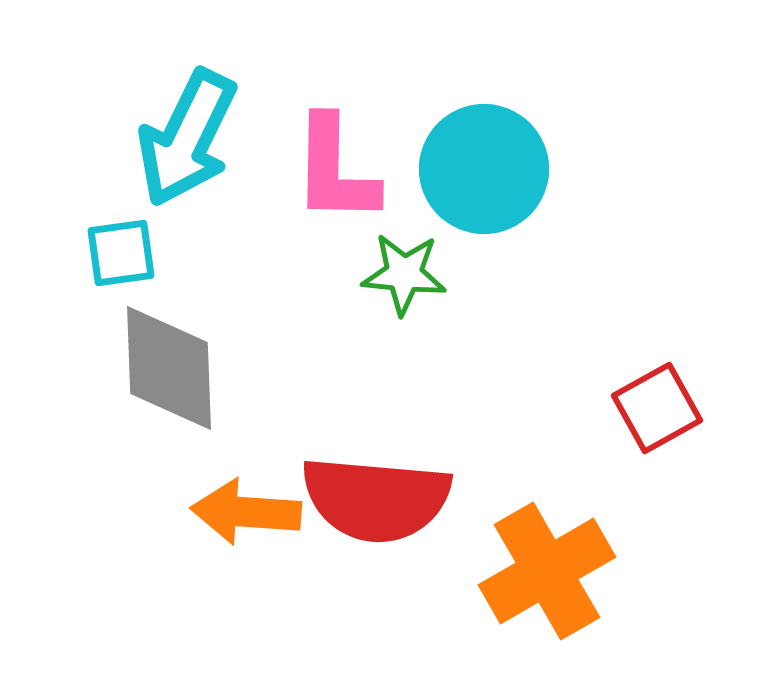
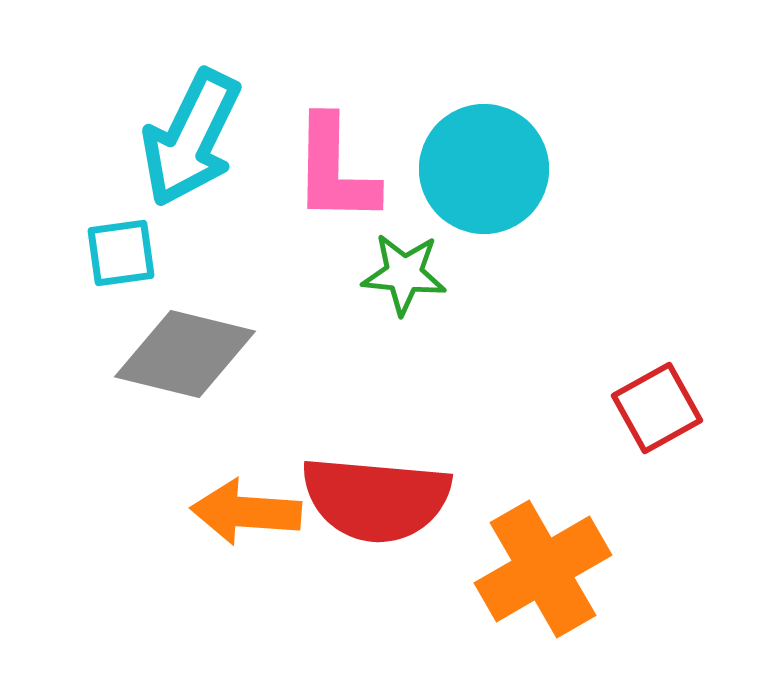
cyan arrow: moved 4 px right
gray diamond: moved 16 px right, 14 px up; rotated 74 degrees counterclockwise
orange cross: moved 4 px left, 2 px up
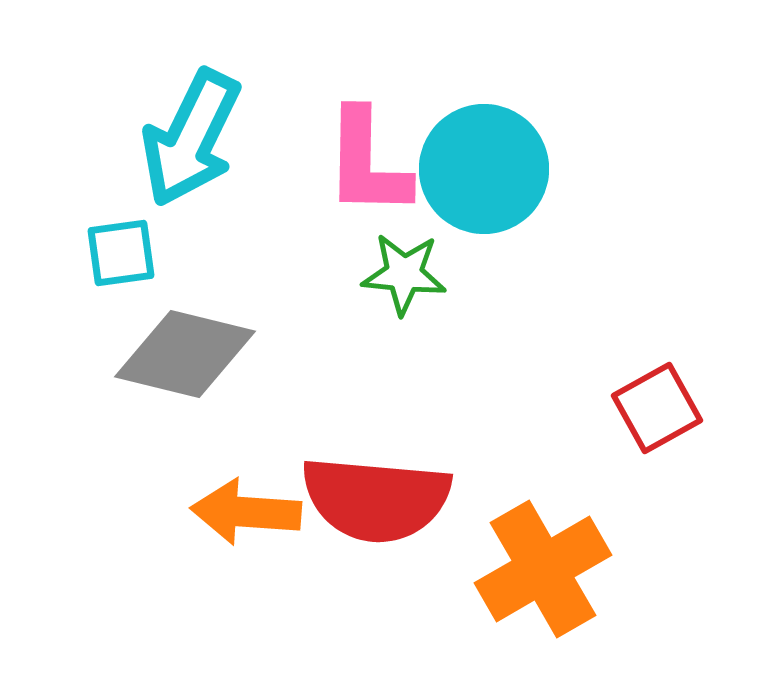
pink L-shape: moved 32 px right, 7 px up
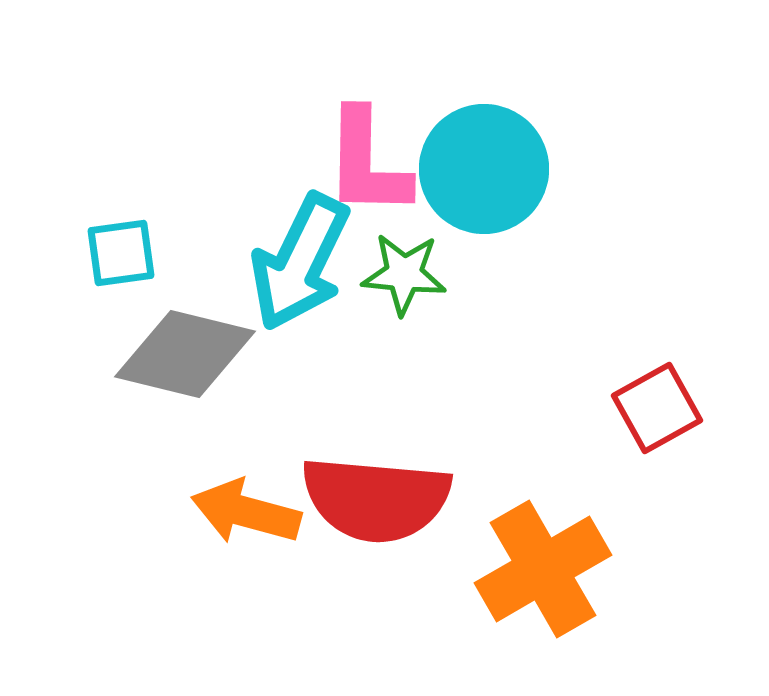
cyan arrow: moved 109 px right, 124 px down
orange arrow: rotated 11 degrees clockwise
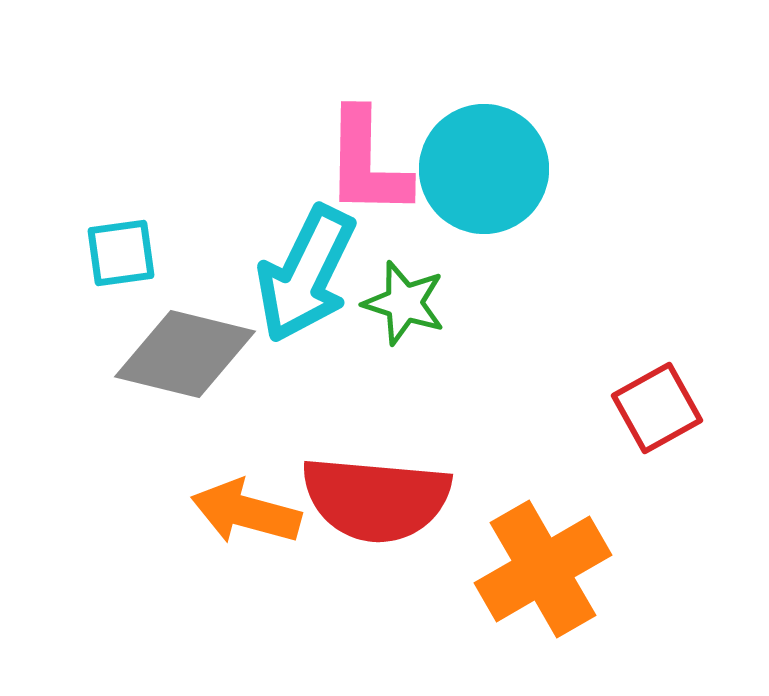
cyan arrow: moved 6 px right, 12 px down
green star: moved 29 px down; rotated 12 degrees clockwise
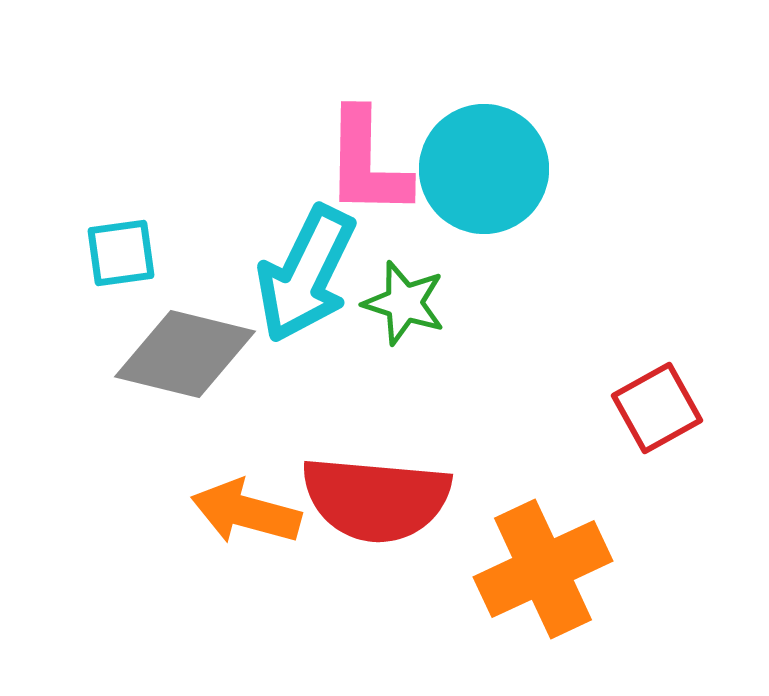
orange cross: rotated 5 degrees clockwise
